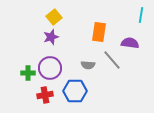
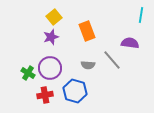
orange rectangle: moved 12 px left, 1 px up; rotated 30 degrees counterclockwise
green cross: rotated 32 degrees clockwise
blue hexagon: rotated 15 degrees clockwise
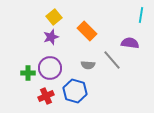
orange rectangle: rotated 24 degrees counterclockwise
green cross: rotated 32 degrees counterclockwise
red cross: moved 1 px right, 1 px down; rotated 14 degrees counterclockwise
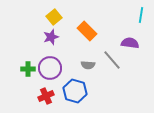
green cross: moved 4 px up
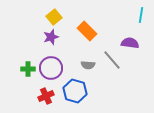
purple circle: moved 1 px right
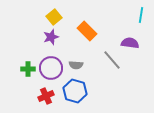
gray semicircle: moved 12 px left
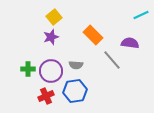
cyan line: rotated 56 degrees clockwise
orange rectangle: moved 6 px right, 4 px down
purple circle: moved 3 px down
blue hexagon: rotated 25 degrees counterclockwise
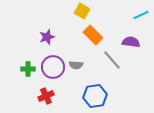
yellow square: moved 28 px right, 6 px up; rotated 21 degrees counterclockwise
purple star: moved 4 px left
purple semicircle: moved 1 px right, 1 px up
purple circle: moved 2 px right, 4 px up
blue hexagon: moved 20 px right, 5 px down
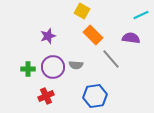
purple star: moved 1 px right, 1 px up
purple semicircle: moved 4 px up
gray line: moved 1 px left, 1 px up
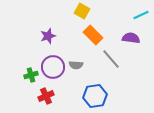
green cross: moved 3 px right, 6 px down; rotated 16 degrees counterclockwise
